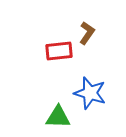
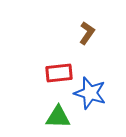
red rectangle: moved 22 px down
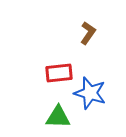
brown L-shape: moved 1 px right
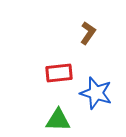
blue star: moved 6 px right
green triangle: moved 3 px down
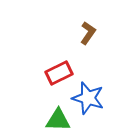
red rectangle: rotated 20 degrees counterclockwise
blue star: moved 8 px left, 5 px down
